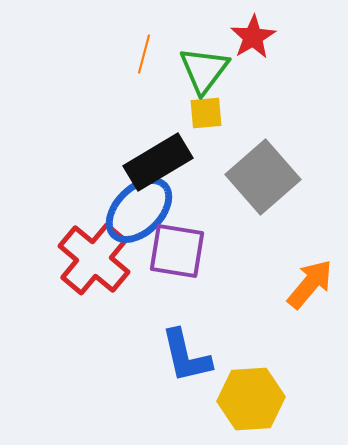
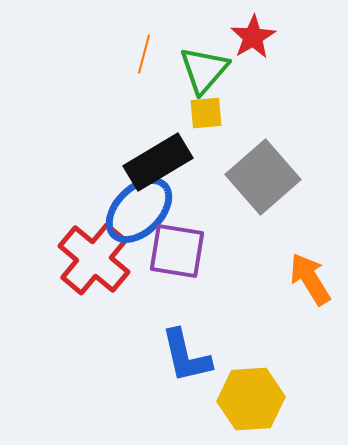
green triangle: rotated 4 degrees clockwise
orange arrow: moved 5 px up; rotated 72 degrees counterclockwise
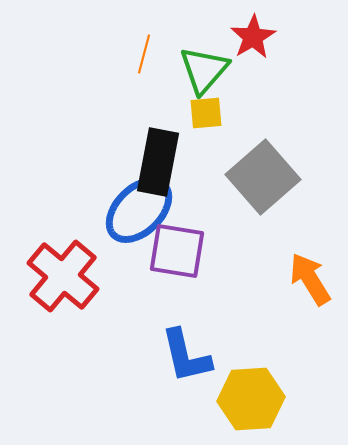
black rectangle: rotated 48 degrees counterclockwise
red cross: moved 31 px left, 17 px down
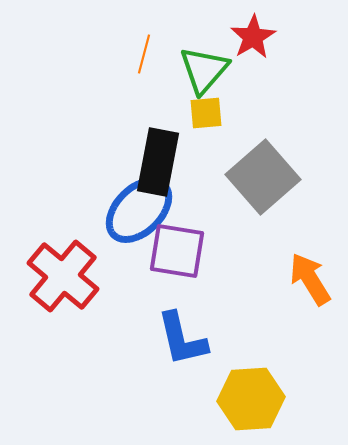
blue L-shape: moved 4 px left, 17 px up
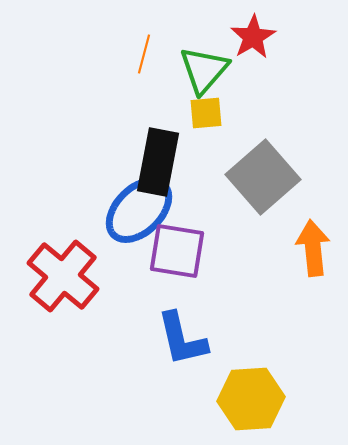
orange arrow: moved 3 px right, 31 px up; rotated 26 degrees clockwise
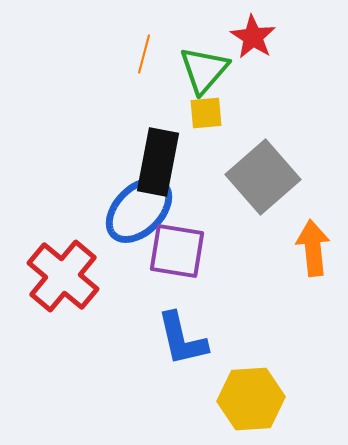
red star: rotated 9 degrees counterclockwise
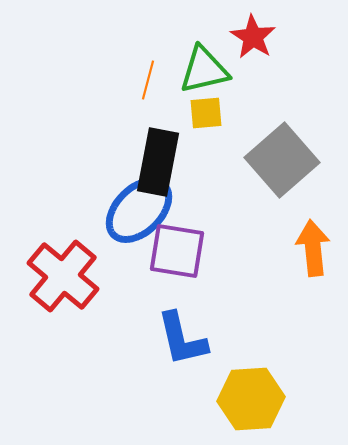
orange line: moved 4 px right, 26 px down
green triangle: rotated 36 degrees clockwise
gray square: moved 19 px right, 17 px up
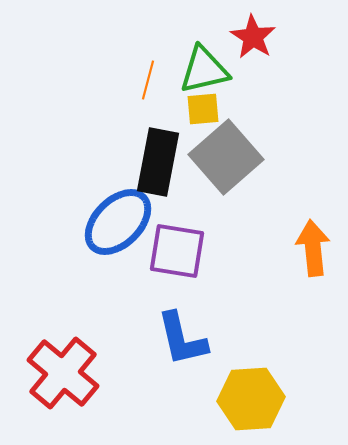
yellow square: moved 3 px left, 4 px up
gray square: moved 56 px left, 3 px up
blue ellipse: moved 21 px left, 12 px down
red cross: moved 97 px down
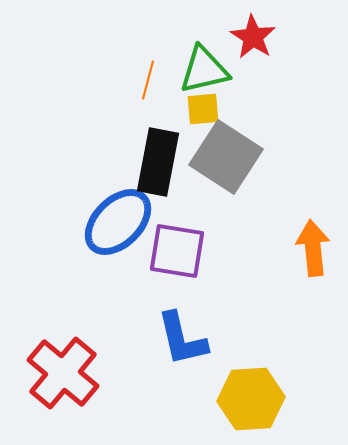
gray square: rotated 16 degrees counterclockwise
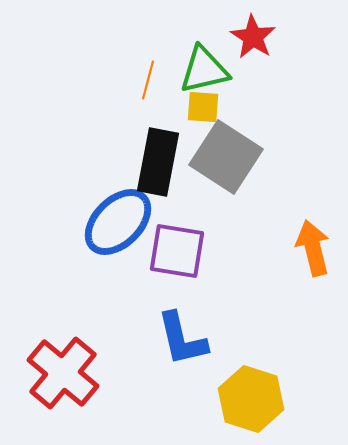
yellow square: moved 2 px up; rotated 9 degrees clockwise
orange arrow: rotated 8 degrees counterclockwise
yellow hexagon: rotated 22 degrees clockwise
